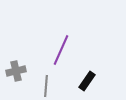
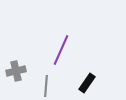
black rectangle: moved 2 px down
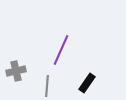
gray line: moved 1 px right
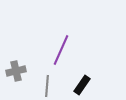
black rectangle: moved 5 px left, 2 px down
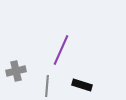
black rectangle: rotated 72 degrees clockwise
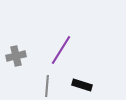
purple line: rotated 8 degrees clockwise
gray cross: moved 15 px up
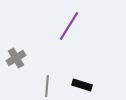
purple line: moved 8 px right, 24 px up
gray cross: moved 2 px down; rotated 18 degrees counterclockwise
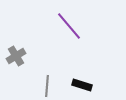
purple line: rotated 72 degrees counterclockwise
gray cross: moved 2 px up
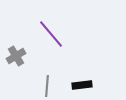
purple line: moved 18 px left, 8 px down
black rectangle: rotated 24 degrees counterclockwise
